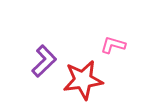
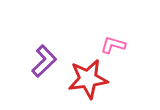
red star: moved 5 px right, 1 px up
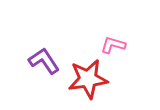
purple L-shape: rotated 80 degrees counterclockwise
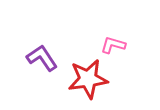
purple L-shape: moved 2 px left, 3 px up
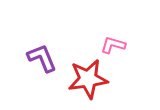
purple L-shape: rotated 12 degrees clockwise
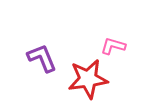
pink L-shape: moved 1 px down
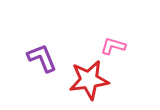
red star: moved 1 px right, 1 px down
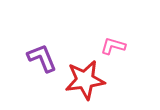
red star: moved 4 px left
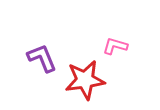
pink L-shape: moved 2 px right
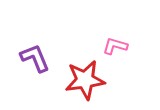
purple L-shape: moved 7 px left
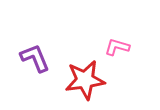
pink L-shape: moved 2 px right, 1 px down
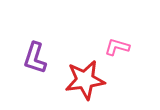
purple L-shape: rotated 140 degrees counterclockwise
